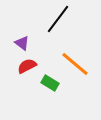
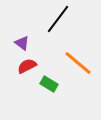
orange line: moved 3 px right, 1 px up
green rectangle: moved 1 px left, 1 px down
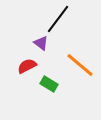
purple triangle: moved 19 px right
orange line: moved 2 px right, 2 px down
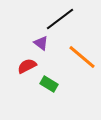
black line: moved 2 px right; rotated 16 degrees clockwise
orange line: moved 2 px right, 8 px up
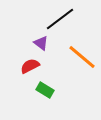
red semicircle: moved 3 px right
green rectangle: moved 4 px left, 6 px down
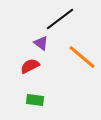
green rectangle: moved 10 px left, 10 px down; rotated 24 degrees counterclockwise
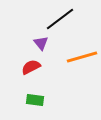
purple triangle: rotated 14 degrees clockwise
orange line: rotated 56 degrees counterclockwise
red semicircle: moved 1 px right, 1 px down
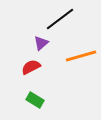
purple triangle: rotated 28 degrees clockwise
orange line: moved 1 px left, 1 px up
green rectangle: rotated 24 degrees clockwise
